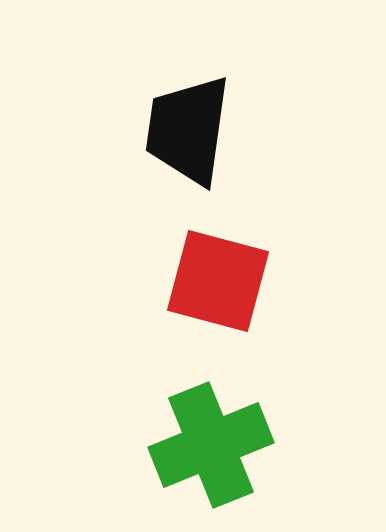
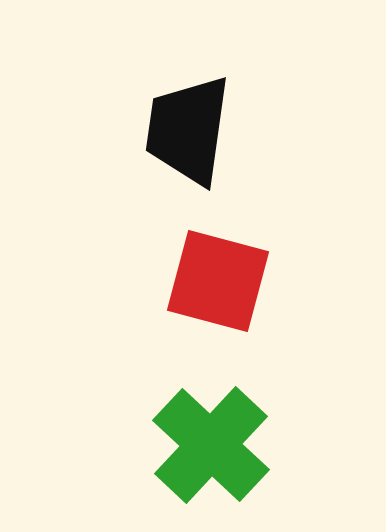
green cross: rotated 25 degrees counterclockwise
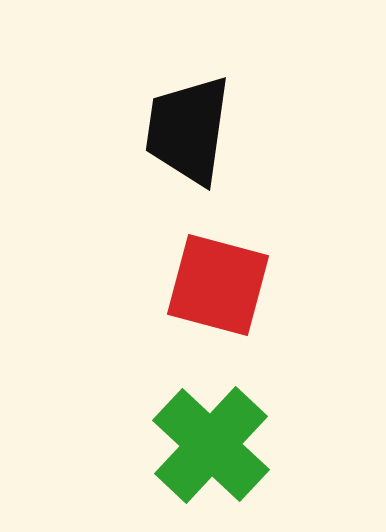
red square: moved 4 px down
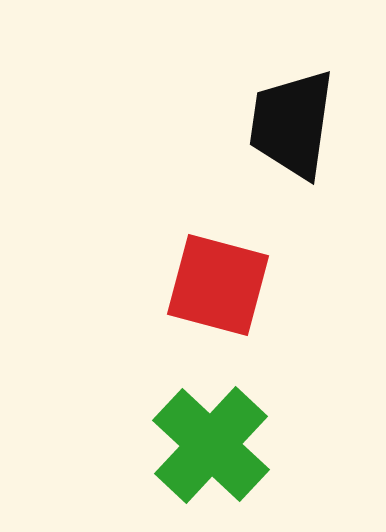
black trapezoid: moved 104 px right, 6 px up
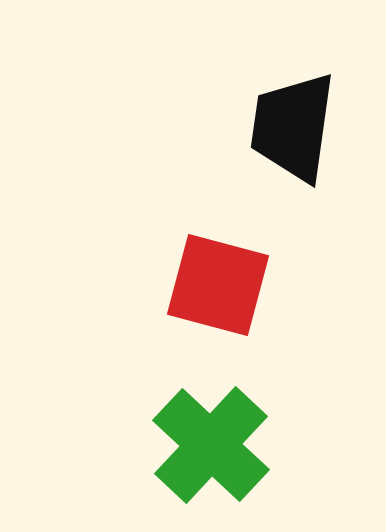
black trapezoid: moved 1 px right, 3 px down
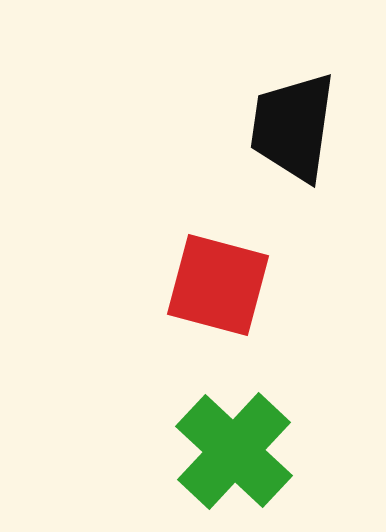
green cross: moved 23 px right, 6 px down
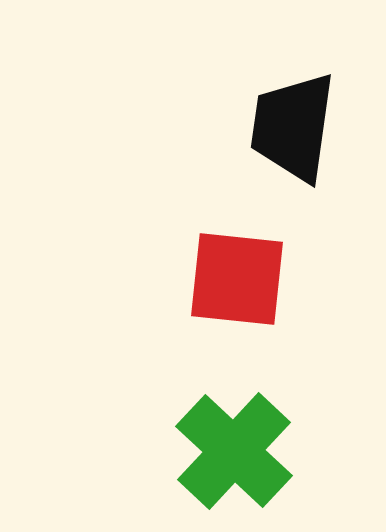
red square: moved 19 px right, 6 px up; rotated 9 degrees counterclockwise
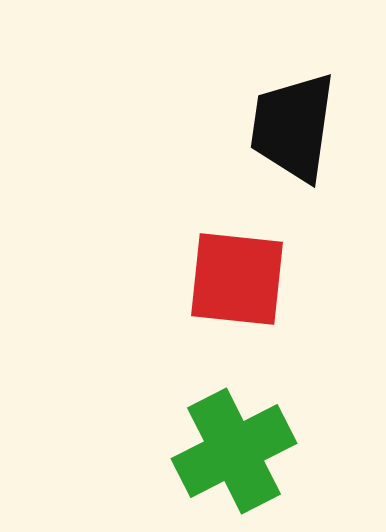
green cross: rotated 20 degrees clockwise
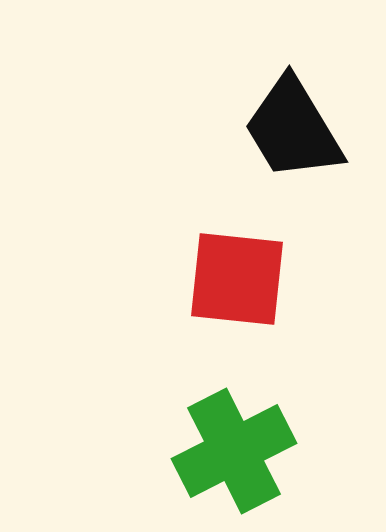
black trapezoid: moved 2 px down; rotated 39 degrees counterclockwise
